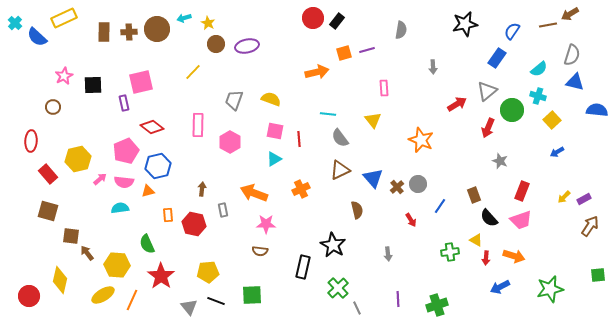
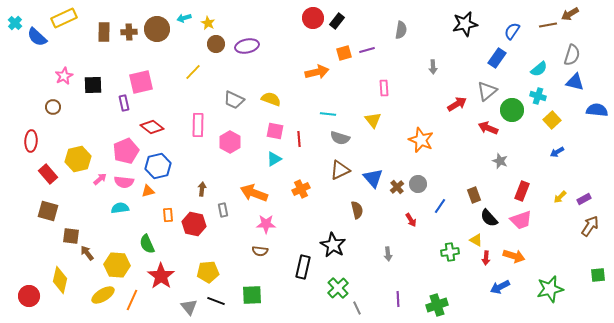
gray trapezoid at (234, 100): rotated 85 degrees counterclockwise
red arrow at (488, 128): rotated 90 degrees clockwise
gray semicircle at (340, 138): rotated 36 degrees counterclockwise
yellow arrow at (564, 197): moved 4 px left
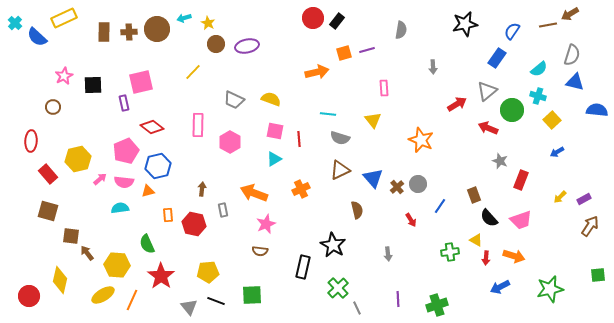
red rectangle at (522, 191): moved 1 px left, 11 px up
pink star at (266, 224): rotated 24 degrees counterclockwise
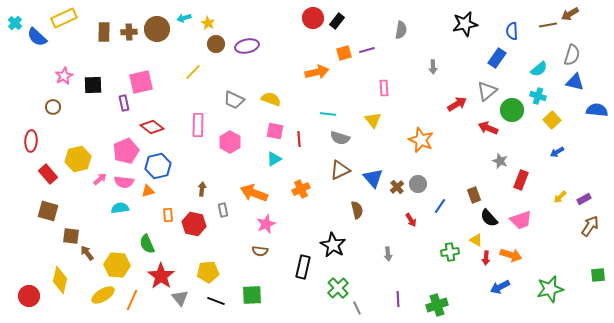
blue semicircle at (512, 31): rotated 36 degrees counterclockwise
orange arrow at (514, 256): moved 3 px left, 1 px up
gray triangle at (189, 307): moved 9 px left, 9 px up
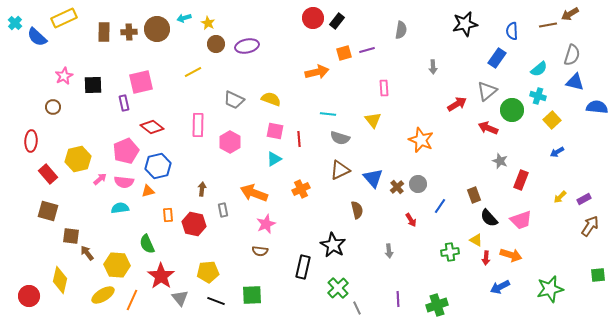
yellow line at (193, 72): rotated 18 degrees clockwise
blue semicircle at (597, 110): moved 3 px up
gray arrow at (388, 254): moved 1 px right, 3 px up
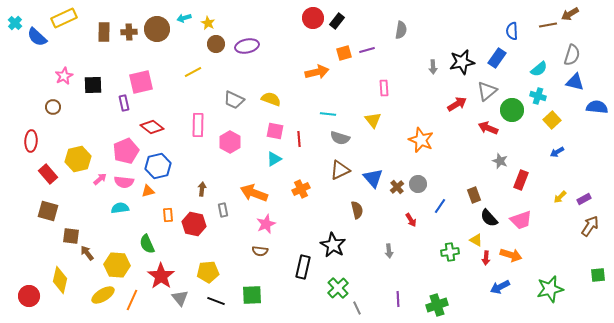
black star at (465, 24): moved 3 px left, 38 px down
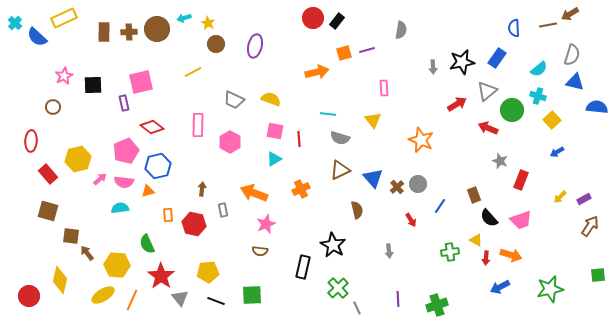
blue semicircle at (512, 31): moved 2 px right, 3 px up
purple ellipse at (247, 46): moved 8 px right; rotated 65 degrees counterclockwise
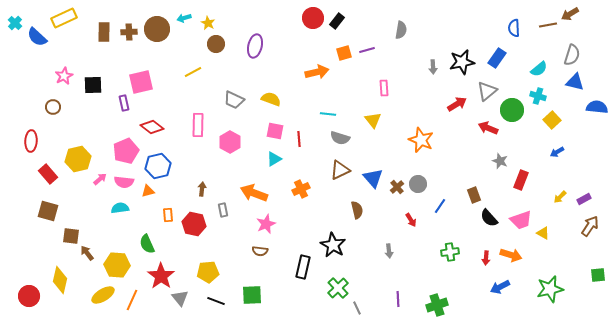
yellow triangle at (476, 240): moved 67 px right, 7 px up
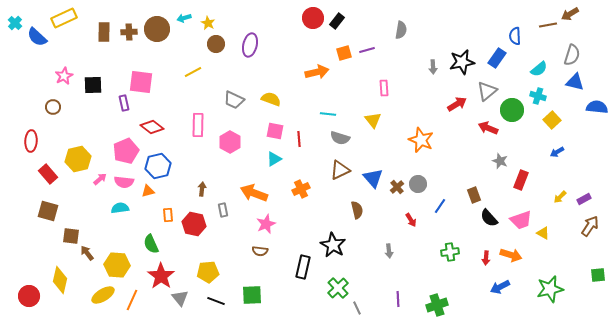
blue semicircle at (514, 28): moved 1 px right, 8 px down
purple ellipse at (255, 46): moved 5 px left, 1 px up
pink square at (141, 82): rotated 20 degrees clockwise
green semicircle at (147, 244): moved 4 px right
